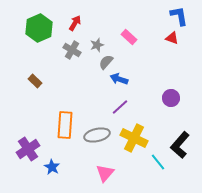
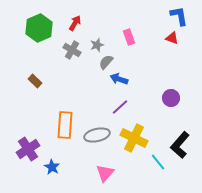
pink rectangle: rotated 28 degrees clockwise
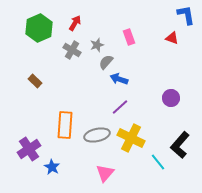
blue L-shape: moved 7 px right, 1 px up
yellow cross: moved 3 px left
purple cross: moved 1 px right
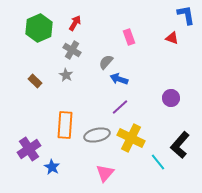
gray star: moved 31 px left, 30 px down; rotated 24 degrees counterclockwise
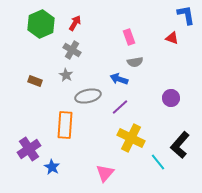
green hexagon: moved 2 px right, 4 px up
gray semicircle: moved 29 px right; rotated 140 degrees counterclockwise
brown rectangle: rotated 24 degrees counterclockwise
gray ellipse: moved 9 px left, 39 px up
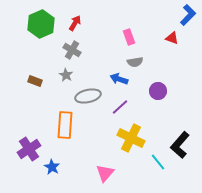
blue L-shape: moved 2 px right; rotated 55 degrees clockwise
purple circle: moved 13 px left, 7 px up
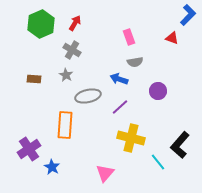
brown rectangle: moved 1 px left, 2 px up; rotated 16 degrees counterclockwise
yellow cross: rotated 12 degrees counterclockwise
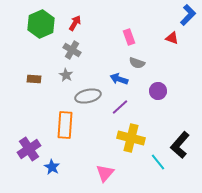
gray semicircle: moved 2 px right, 1 px down; rotated 28 degrees clockwise
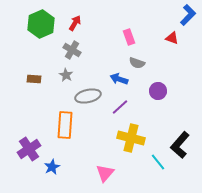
blue star: rotated 14 degrees clockwise
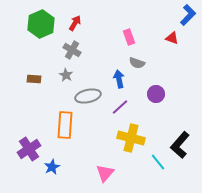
blue arrow: rotated 60 degrees clockwise
purple circle: moved 2 px left, 3 px down
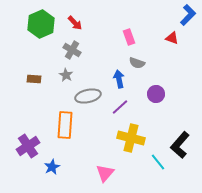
red arrow: rotated 105 degrees clockwise
purple cross: moved 1 px left, 3 px up
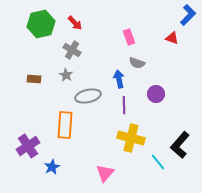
green hexagon: rotated 12 degrees clockwise
purple line: moved 4 px right, 2 px up; rotated 48 degrees counterclockwise
